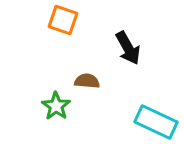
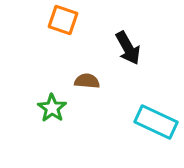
green star: moved 4 px left, 2 px down
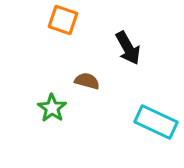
brown semicircle: rotated 10 degrees clockwise
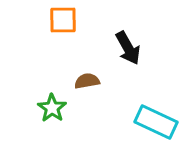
orange square: rotated 20 degrees counterclockwise
brown semicircle: rotated 25 degrees counterclockwise
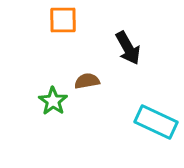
green star: moved 1 px right, 7 px up
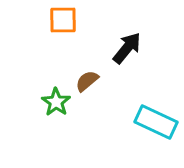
black arrow: moved 1 px left; rotated 112 degrees counterclockwise
brown semicircle: rotated 30 degrees counterclockwise
green star: moved 3 px right, 1 px down
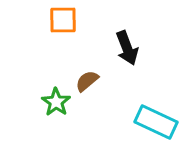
black arrow: rotated 120 degrees clockwise
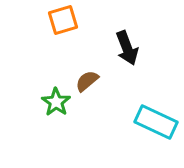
orange square: rotated 16 degrees counterclockwise
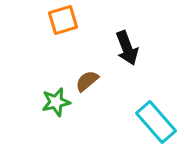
green star: rotated 24 degrees clockwise
cyan rectangle: rotated 24 degrees clockwise
